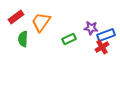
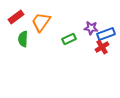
blue rectangle: moved 1 px up
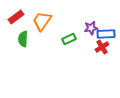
orange trapezoid: moved 1 px right, 1 px up
purple star: rotated 16 degrees counterclockwise
blue rectangle: rotated 18 degrees clockwise
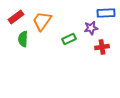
blue rectangle: moved 21 px up
red cross: rotated 24 degrees clockwise
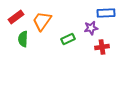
green rectangle: moved 1 px left
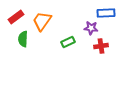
purple star: rotated 16 degrees clockwise
green rectangle: moved 3 px down
red cross: moved 1 px left, 1 px up
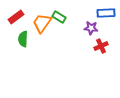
orange trapezoid: moved 2 px down
green rectangle: moved 9 px left, 25 px up; rotated 56 degrees clockwise
red cross: rotated 16 degrees counterclockwise
